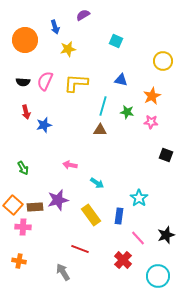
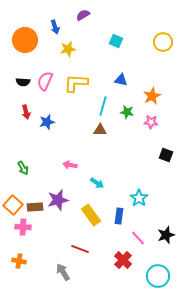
yellow circle: moved 19 px up
blue star: moved 3 px right, 3 px up
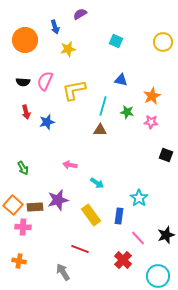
purple semicircle: moved 3 px left, 1 px up
yellow L-shape: moved 2 px left, 7 px down; rotated 15 degrees counterclockwise
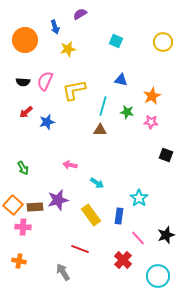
red arrow: rotated 64 degrees clockwise
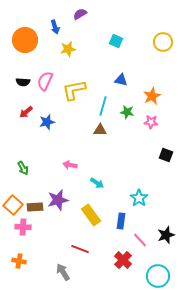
blue rectangle: moved 2 px right, 5 px down
pink line: moved 2 px right, 2 px down
